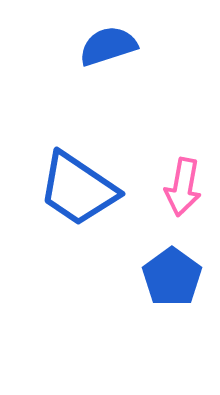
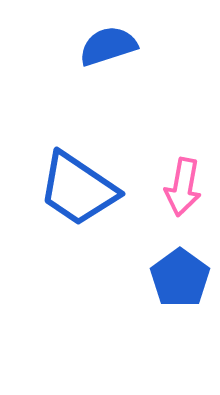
blue pentagon: moved 8 px right, 1 px down
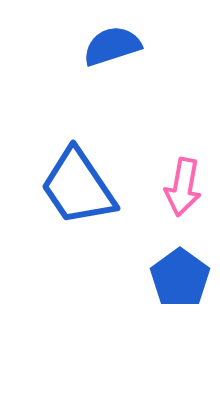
blue semicircle: moved 4 px right
blue trapezoid: moved 2 px up; rotated 22 degrees clockwise
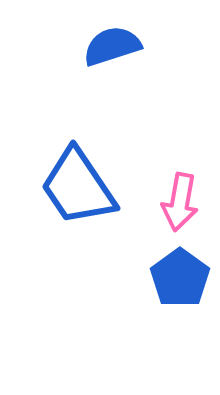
pink arrow: moved 3 px left, 15 px down
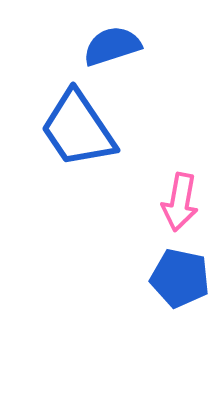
blue trapezoid: moved 58 px up
blue pentagon: rotated 24 degrees counterclockwise
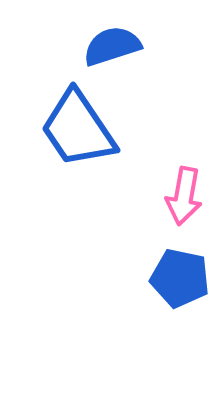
pink arrow: moved 4 px right, 6 px up
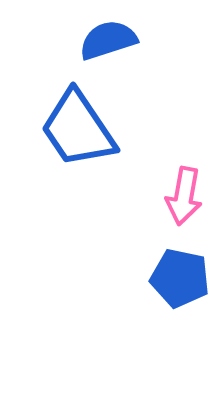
blue semicircle: moved 4 px left, 6 px up
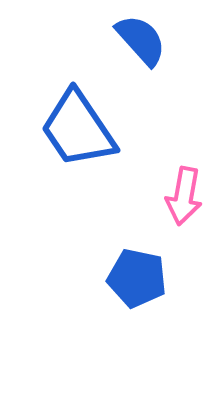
blue semicircle: moved 33 px right; rotated 66 degrees clockwise
blue pentagon: moved 43 px left
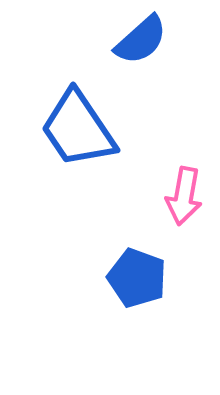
blue semicircle: rotated 90 degrees clockwise
blue pentagon: rotated 8 degrees clockwise
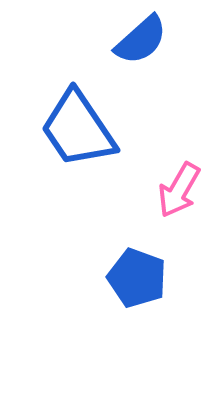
pink arrow: moved 5 px left, 6 px up; rotated 20 degrees clockwise
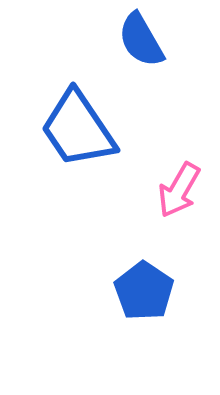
blue semicircle: rotated 102 degrees clockwise
blue pentagon: moved 7 px right, 13 px down; rotated 14 degrees clockwise
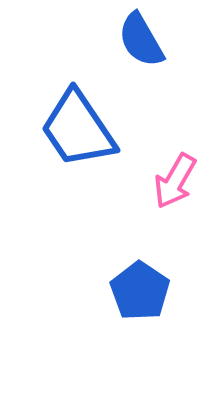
pink arrow: moved 4 px left, 9 px up
blue pentagon: moved 4 px left
